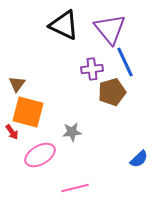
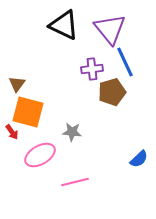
gray star: rotated 12 degrees clockwise
pink line: moved 6 px up
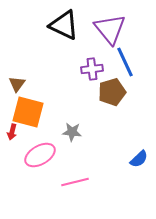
red arrow: rotated 49 degrees clockwise
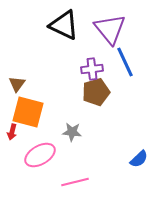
brown pentagon: moved 16 px left
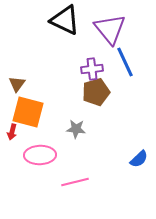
black triangle: moved 1 px right, 5 px up
gray star: moved 4 px right, 3 px up
pink ellipse: rotated 28 degrees clockwise
